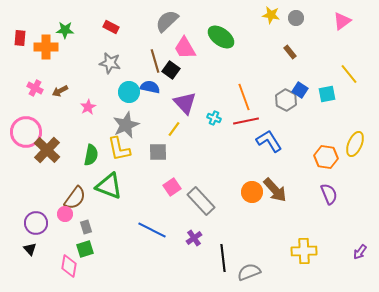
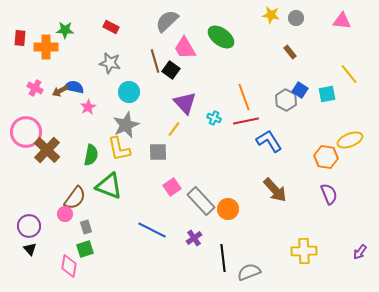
pink triangle at (342, 21): rotated 42 degrees clockwise
blue semicircle at (150, 87): moved 76 px left
yellow ellipse at (355, 144): moved 5 px left, 4 px up; rotated 45 degrees clockwise
orange circle at (252, 192): moved 24 px left, 17 px down
purple circle at (36, 223): moved 7 px left, 3 px down
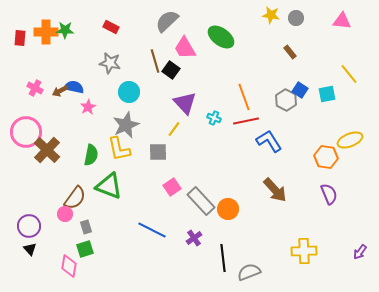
orange cross at (46, 47): moved 15 px up
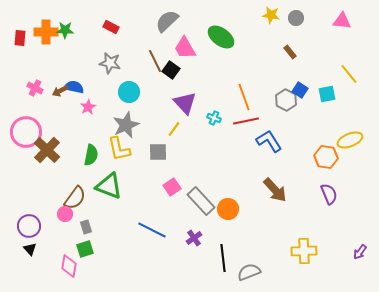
brown line at (155, 61): rotated 10 degrees counterclockwise
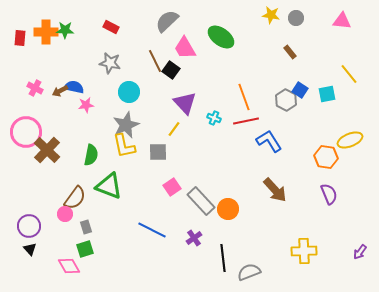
pink star at (88, 107): moved 2 px left, 2 px up; rotated 21 degrees clockwise
yellow L-shape at (119, 149): moved 5 px right, 3 px up
pink diamond at (69, 266): rotated 40 degrees counterclockwise
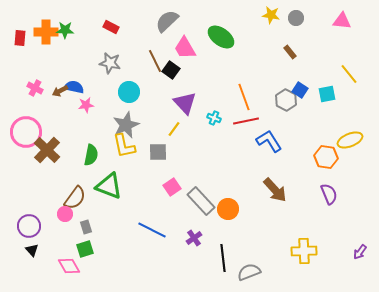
black triangle at (30, 249): moved 2 px right, 1 px down
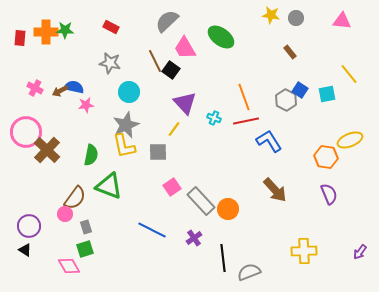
black triangle at (32, 250): moved 7 px left; rotated 16 degrees counterclockwise
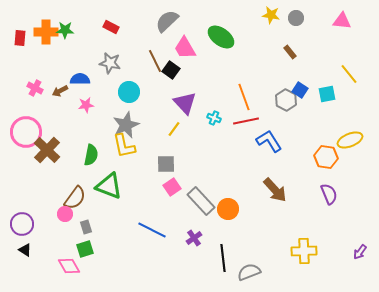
blue semicircle at (74, 87): moved 6 px right, 8 px up; rotated 12 degrees counterclockwise
gray square at (158, 152): moved 8 px right, 12 px down
purple circle at (29, 226): moved 7 px left, 2 px up
